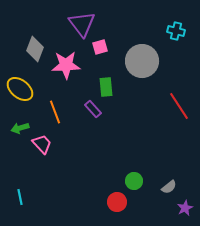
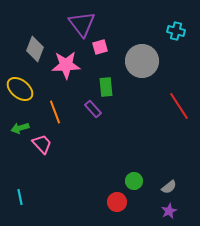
purple star: moved 16 px left, 3 px down
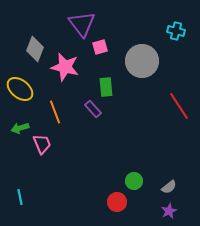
pink star: moved 1 px left, 2 px down; rotated 16 degrees clockwise
pink trapezoid: rotated 20 degrees clockwise
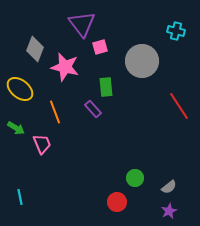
green arrow: moved 4 px left; rotated 132 degrees counterclockwise
green circle: moved 1 px right, 3 px up
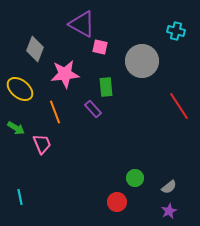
purple triangle: rotated 24 degrees counterclockwise
pink square: rotated 28 degrees clockwise
pink star: moved 7 px down; rotated 20 degrees counterclockwise
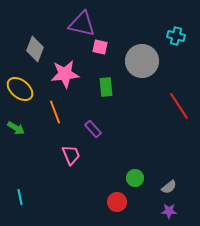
purple triangle: rotated 16 degrees counterclockwise
cyan cross: moved 5 px down
purple rectangle: moved 20 px down
pink trapezoid: moved 29 px right, 11 px down
purple star: rotated 28 degrees clockwise
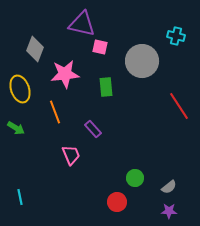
yellow ellipse: rotated 32 degrees clockwise
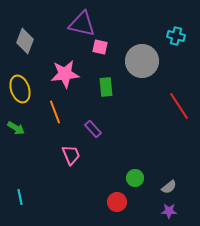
gray diamond: moved 10 px left, 8 px up
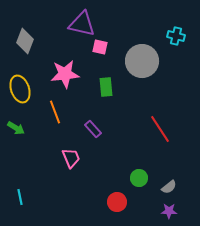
red line: moved 19 px left, 23 px down
pink trapezoid: moved 3 px down
green circle: moved 4 px right
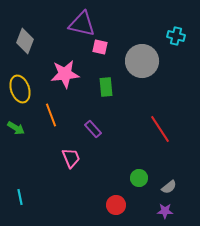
orange line: moved 4 px left, 3 px down
red circle: moved 1 px left, 3 px down
purple star: moved 4 px left
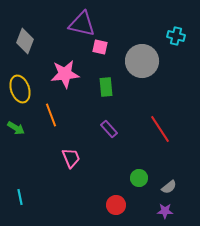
purple rectangle: moved 16 px right
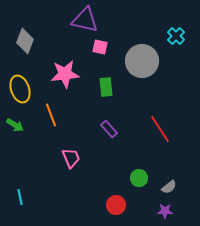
purple triangle: moved 3 px right, 4 px up
cyan cross: rotated 30 degrees clockwise
green arrow: moved 1 px left, 3 px up
